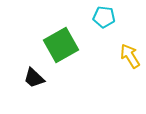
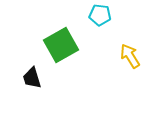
cyan pentagon: moved 4 px left, 2 px up
black trapezoid: moved 2 px left; rotated 30 degrees clockwise
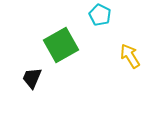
cyan pentagon: rotated 20 degrees clockwise
black trapezoid: rotated 40 degrees clockwise
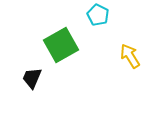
cyan pentagon: moved 2 px left
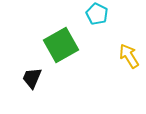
cyan pentagon: moved 1 px left, 1 px up
yellow arrow: moved 1 px left
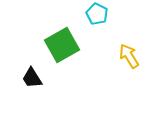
green square: moved 1 px right
black trapezoid: rotated 55 degrees counterclockwise
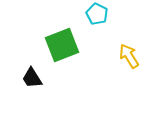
green square: rotated 8 degrees clockwise
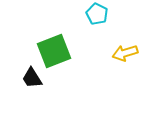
green square: moved 8 px left, 6 px down
yellow arrow: moved 4 px left, 3 px up; rotated 75 degrees counterclockwise
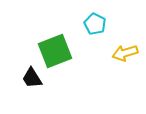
cyan pentagon: moved 2 px left, 10 px down
green square: moved 1 px right
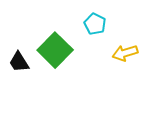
green square: moved 1 px up; rotated 24 degrees counterclockwise
black trapezoid: moved 13 px left, 16 px up
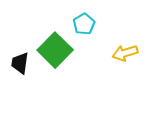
cyan pentagon: moved 11 px left; rotated 15 degrees clockwise
black trapezoid: moved 1 px right, 1 px down; rotated 40 degrees clockwise
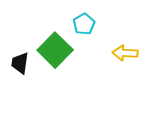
yellow arrow: rotated 20 degrees clockwise
